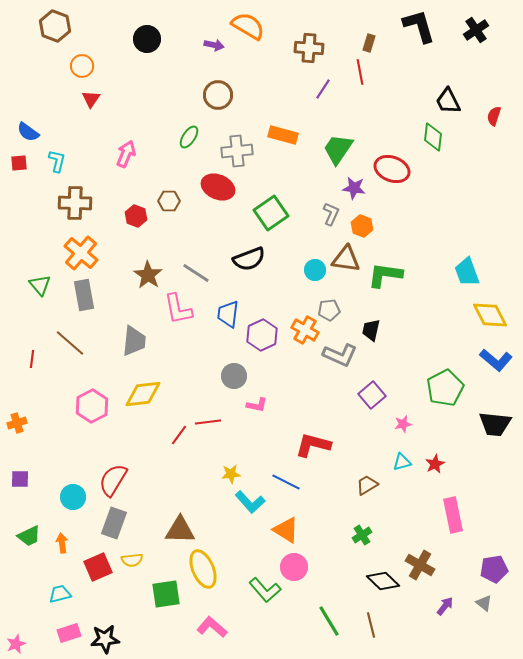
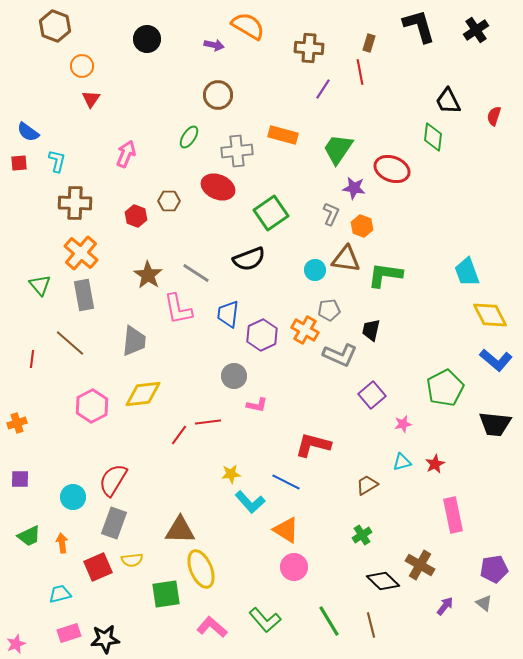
yellow ellipse at (203, 569): moved 2 px left
green L-shape at (265, 590): moved 30 px down
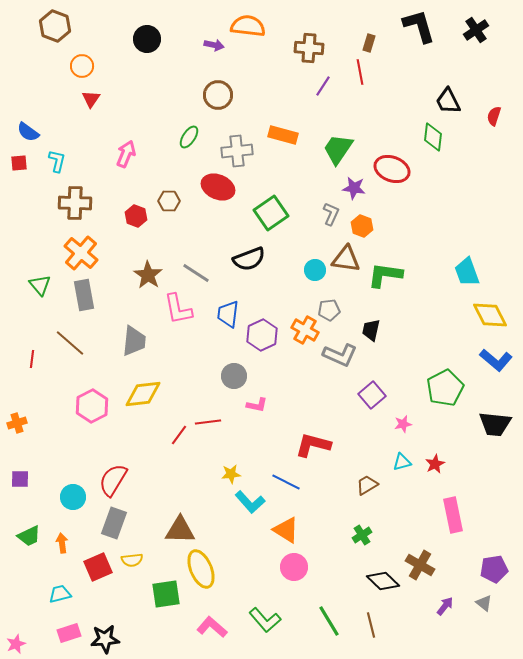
orange semicircle at (248, 26): rotated 24 degrees counterclockwise
purple line at (323, 89): moved 3 px up
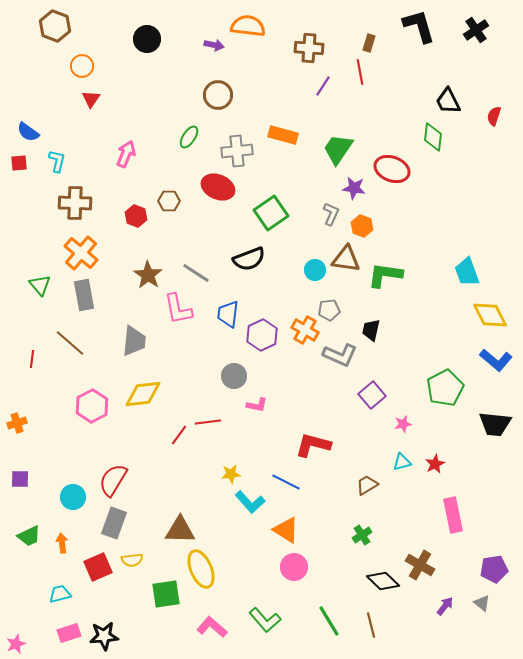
gray triangle at (484, 603): moved 2 px left
black star at (105, 639): moved 1 px left, 3 px up
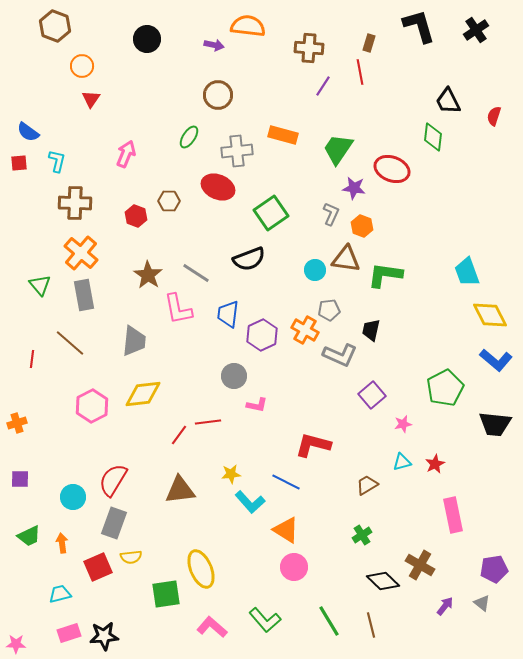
brown triangle at (180, 530): moved 40 px up; rotated 8 degrees counterclockwise
yellow semicircle at (132, 560): moved 1 px left, 3 px up
pink star at (16, 644): rotated 24 degrees clockwise
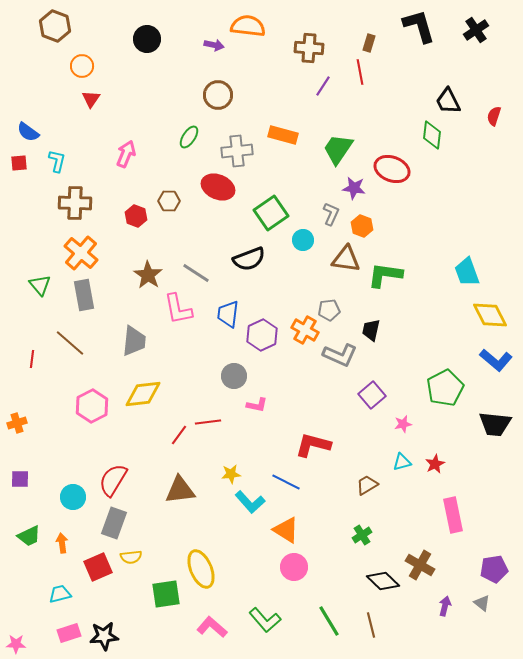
green diamond at (433, 137): moved 1 px left, 2 px up
cyan circle at (315, 270): moved 12 px left, 30 px up
purple arrow at (445, 606): rotated 24 degrees counterclockwise
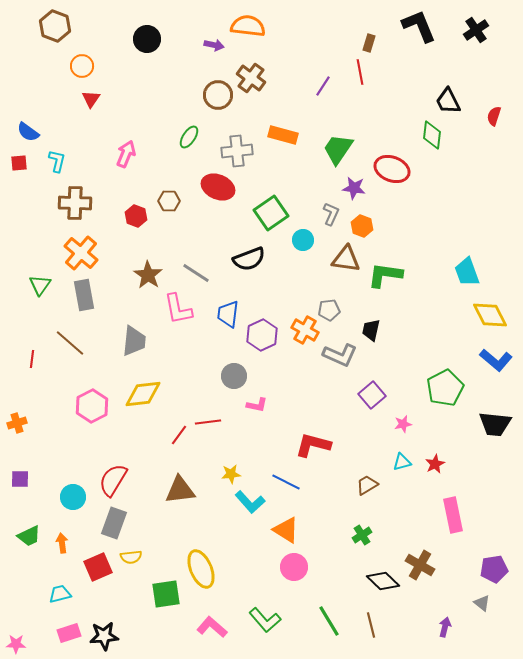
black L-shape at (419, 26): rotated 6 degrees counterclockwise
brown cross at (309, 48): moved 58 px left, 30 px down; rotated 32 degrees clockwise
green triangle at (40, 285): rotated 15 degrees clockwise
purple arrow at (445, 606): moved 21 px down
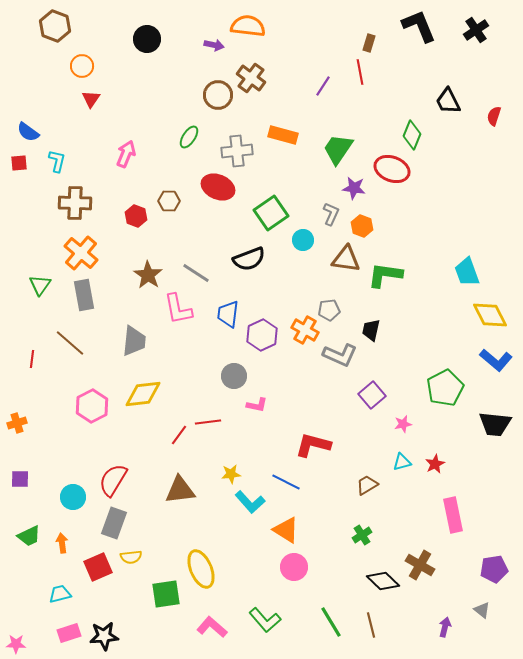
green diamond at (432, 135): moved 20 px left; rotated 16 degrees clockwise
gray triangle at (482, 603): moved 7 px down
green line at (329, 621): moved 2 px right, 1 px down
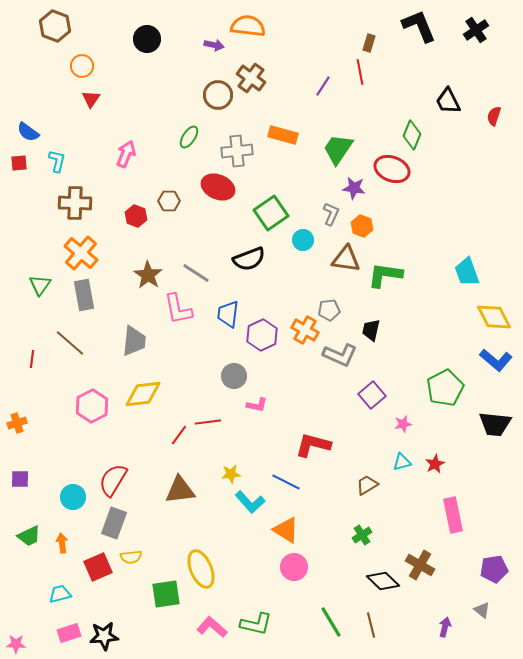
yellow diamond at (490, 315): moved 4 px right, 2 px down
green L-shape at (265, 620): moved 9 px left, 4 px down; rotated 36 degrees counterclockwise
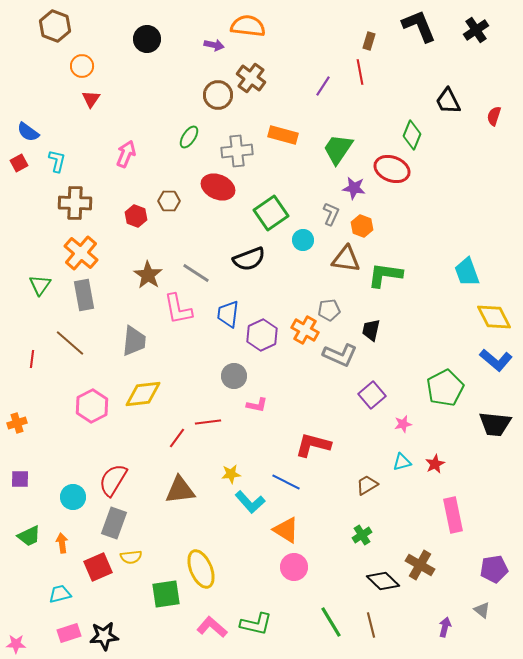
brown rectangle at (369, 43): moved 2 px up
red square at (19, 163): rotated 24 degrees counterclockwise
red line at (179, 435): moved 2 px left, 3 px down
